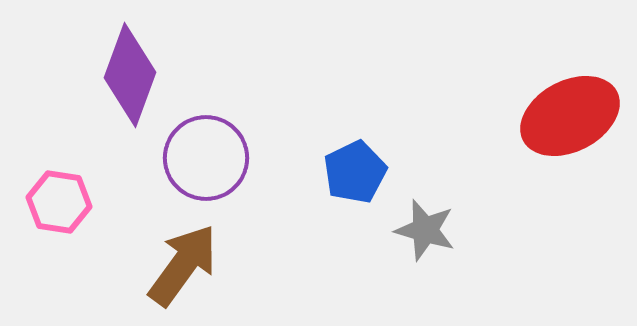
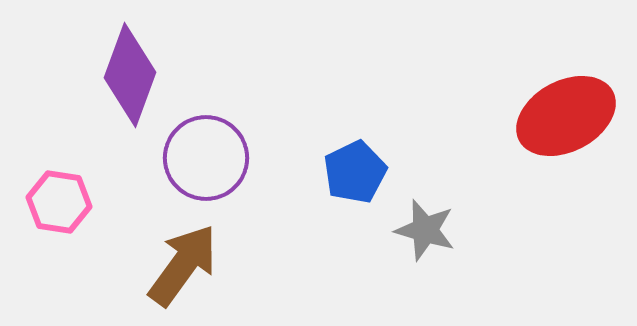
red ellipse: moved 4 px left
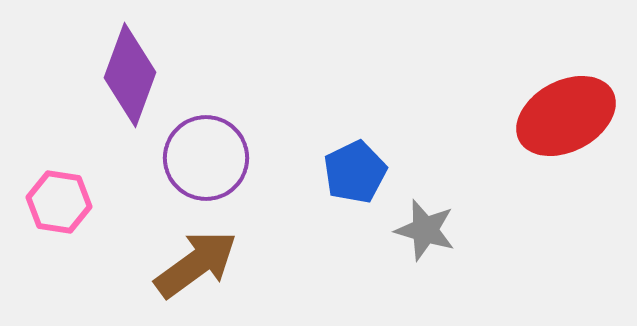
brown arrow: moved 13 px right, 1 px up; rotated 18 degrees clockwise
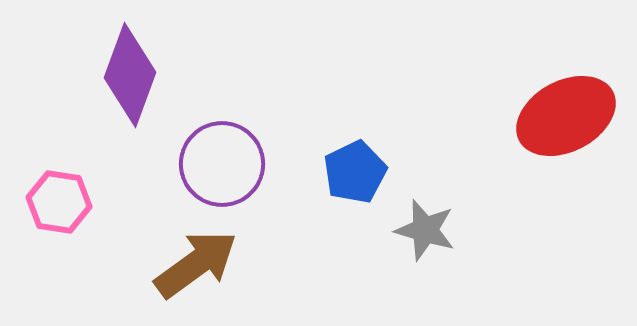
purple circle: moved 16 px right, 6 px down
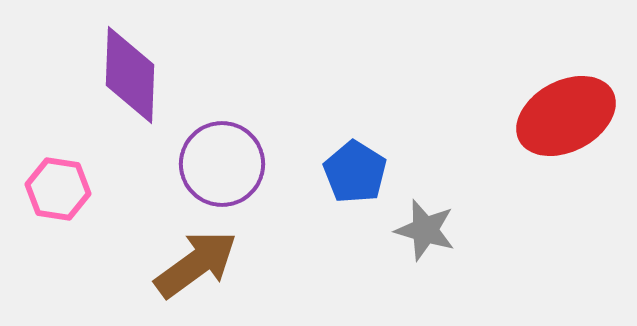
purple diamond: rotated 18 degrees counterclockwise
blue pentagon: rotated 14 degrees counterclockwise
pink hexagon: moved 1 px left, 13 px up
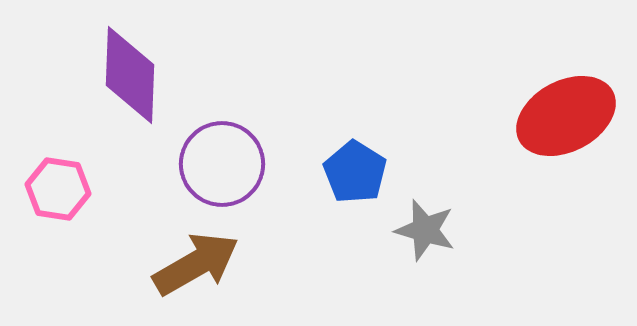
brown arrow: rotated 6 degrees clockwise
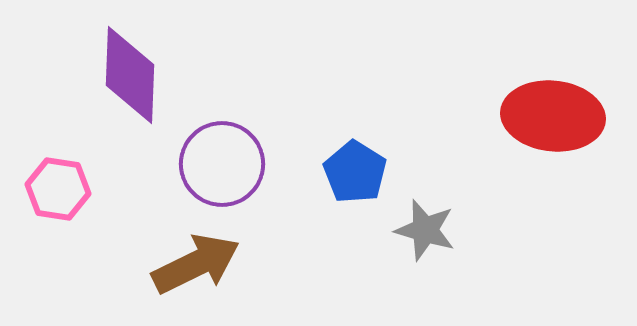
red ellipse: moved 13 px left; rotated 34 degrees clockwise
brown arrow: rotated 4 degrees clockwise
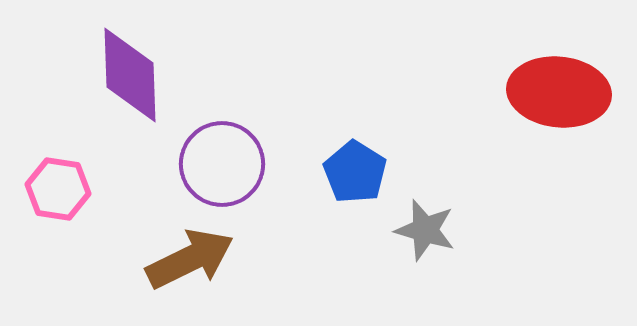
purple diamond: rotated 4 degrees counterclockwise
red ellipse: moved 6 px right, 24 px up
brown arrow: moved 6 px left, 5 px up
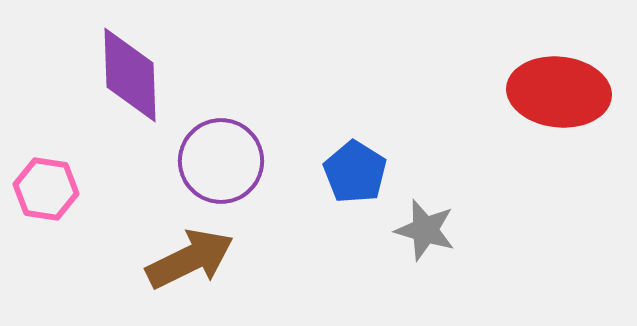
purple circle: moved 1 px left, 3 px up
pink hexagon: moved 12 px left
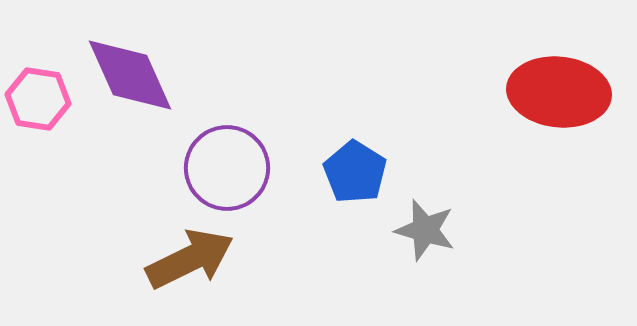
purple diamond: rotated 22 degrees counterclockwise
purple circle: moved 6 px right, 7 px down
pink hexagon: moved 8 px left, 90 px up
